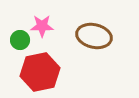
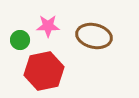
pink star: moved 6 px right
red hexagon: moved 4 px right, 1 px up
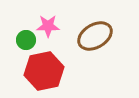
brown ellipse: moved 1 px right; rotated 44 degrees counterclockwise
green circle: moved 6 px right
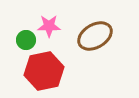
pink star: moved 1 px right
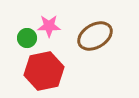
green circle: moved 1 px right, 2 px up
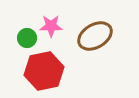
pink star: moved 2 px right
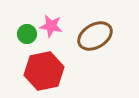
pink star: rotated 10 degrees clockwise
green circle: moved 4 px up
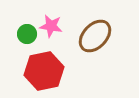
brown ellipse: rotated 16 degrees counterclockwise
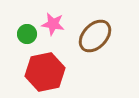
pink star: moved 2 px right, 2 px up
red hexagon: moved 1 px right, 1 px down
